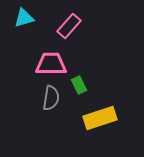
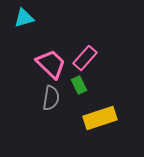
pink rectangle: moved 16 px right, 32 px down
pink trapezoid: rotated 44 degrees clockwise
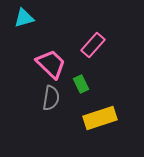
pink rectangle: moved 8 px right, 13 px up
green rectangle: moved 2 px right, 1 px up
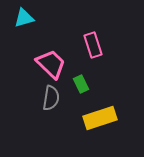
pink rectangle: rotated 60 degrees counterclockwise
